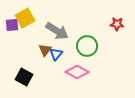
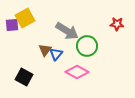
gray arrow: moved 10 px right
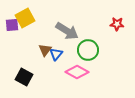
green circle: moved 1 px right, 4 px down
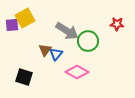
green circle: moved 9 px up
black square: rotated 12 degrees counterclockwise
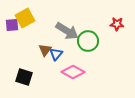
pink diamond: moved 4 px left
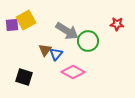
yellow square: moved 1 px right, 2 px down
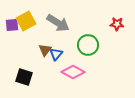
yellow square: moved 1 px down
gray arrow: moved 9 px left, 8 px up
green circle: moved 4 px down
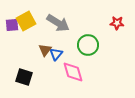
red star: moved 1 px up
pink diamond: rotated 45 degrees clockwise
